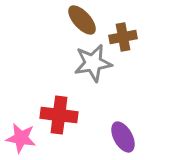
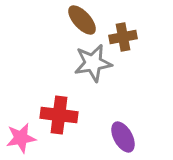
pink star: rotated 20 degrees counterclockwise
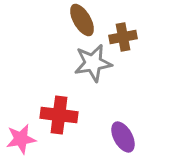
brown ellipse: rotated 12 degrees clockwise
pink star: moved 1 px down
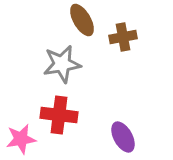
gray star: moved 31 px left, 1 px down
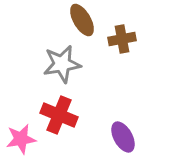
brown cross: moved 1 px left, 2 px down
red cross: rotated 15 degrees clockwise
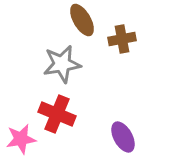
red cross: moved 2 px left, 1 px up
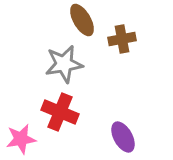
gray star: moved 2 px right
red cross: moved 3 px right, 2 px up
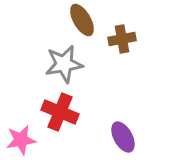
pink star: moved 1 px down
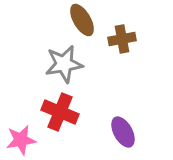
purple ellipse: moved 5 px up
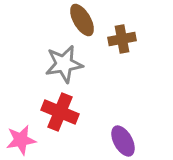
purple ellipse: moved 9 px down
